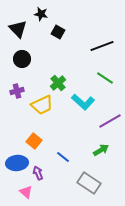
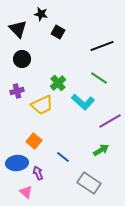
green line: moved 6 px left
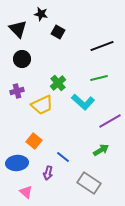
green line: rotated 48 degrees counterclockwise
purple arrow: moved 10 px right; rotated 144 degrees counterclockwise
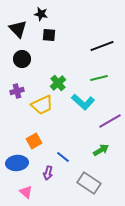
black square: moved 9 px left, 3 px down; rotated 24 degrees counterclockwise
orange square: rotated 21 degrees clockwise
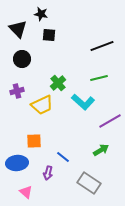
orange square: rotated 28 degrees clockwise
